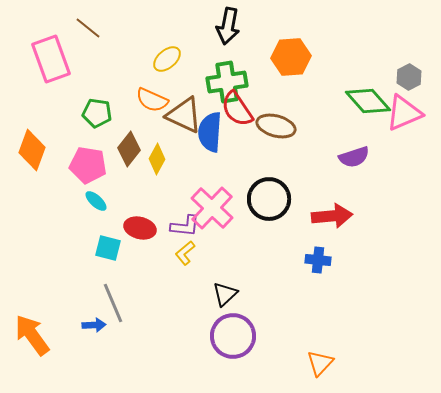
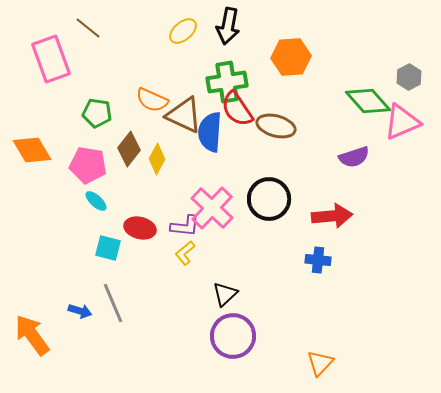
yellow ellipse: moved 16 px right, 28 px up
pink triangle: moved 2 px left, 9 px down
orange diamond: rotated 51 degrees counterclockwise
blue arrow: moved 14 px left, 14 px up; rotated 20 degrees clockwise
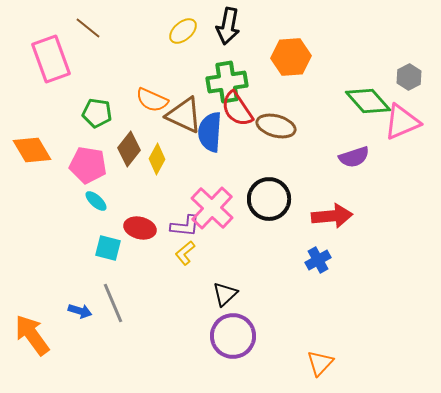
blue cross: rotated 35 degrees counterclockwise
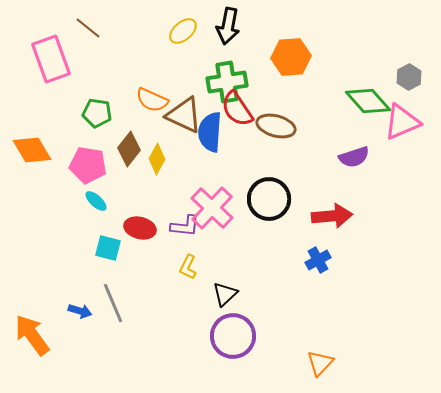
yellow L-shape: moved 3 px right, 14 px down; rotated 25 degrees counterclockwise
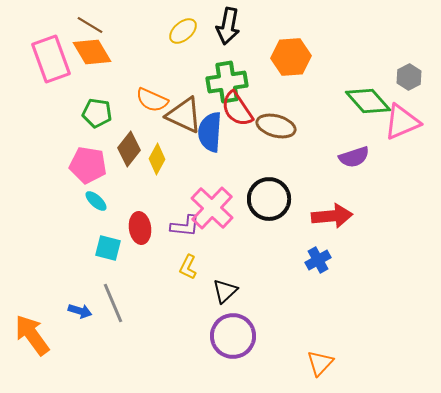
brown line: moved 2 px right, 3 px up; rotated 8 degrees counterclockwise
orange diamond: moved 60 px right, 98 px up
red ellipse: rotated 68 degrees clockwise
black triangle: moved 3 px up
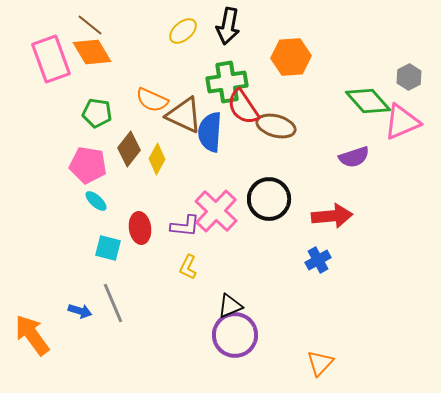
brown line: rotated 8 degrees clockwise
red semicircle: moved 6 px right, 2 px up
pink cross: moved 4 px right, 3 px down
black triangle: moved 5 px right, 15 px down; rotated 20 degrees clockwise
purple circle: moved 2 px right, 1 px up
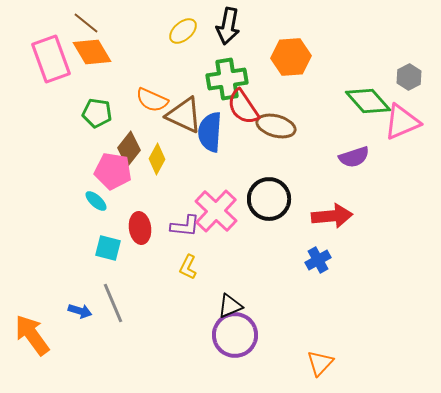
brown line: moved 4 px left, 2 px up
green cross: moved 3 px up
pink pentagon: moved 25 px right, 6 px down
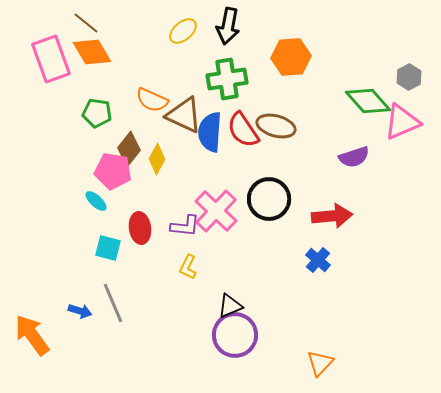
red semicircle: moved 23 px down
blue cross: rotated 20 degrees counterclockwise
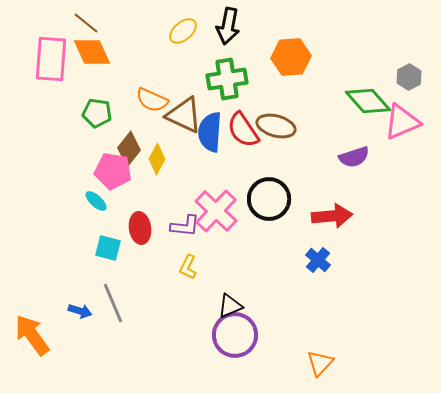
orange diamond: rotated 6 degrees clockwise
pink rectangle: rotated 24 degrees clockwise
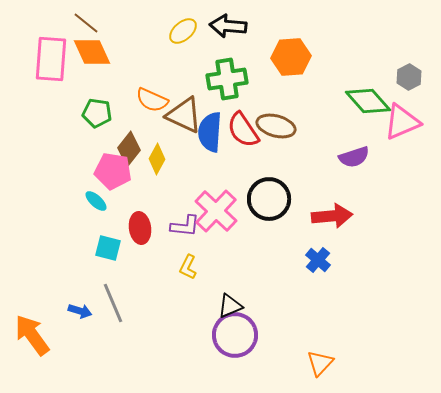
black arrow: rotated 84 degrees clockwise
